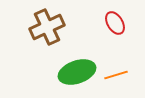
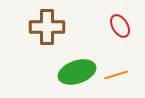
red ellipse: moved 5 px right, 3 px down
brown cross: rotated 24 degrees clockwise
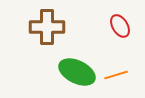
green ellipse: rotated 45 degrees clockwise
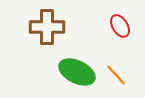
orange line: rotated 65 degrees clockwise
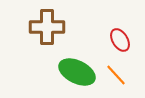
red ellipse: moved 14 px down
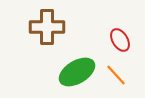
green ellipse: rotated 57 degrees counterclockwise
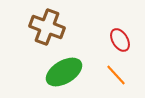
brown cross: rotated 20 degrees clockwise
green ellipse: moved 13 px left
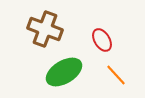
brown cross: moved 2 px left, 2 px down
red ellipse: moved 18 px left
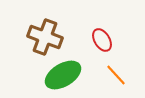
brown cross: moved 8 px down
green ellipse: moved 1 px left, 3 px down
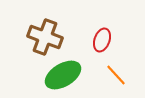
red ellipse: rotated 50 degrees clockwise
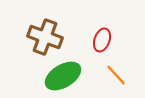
green ellipse: moved 1 px down
